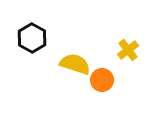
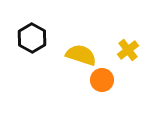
yellow semicircle: moved 6 px right, 9 px up
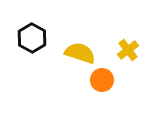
yellow semicircle: moved 1 px left, 2 px up
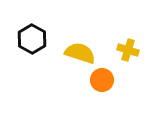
black hexagon: moved 1 px down
yellow cross: rotated 35 degrees counterclockwise
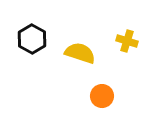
yellow cross: moved 1 px left, 9 px up
orange circle: moved 16 px down
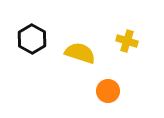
orange circle: moved 6 px right, 5 px up
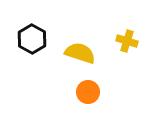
orange circle: moved 20 px left, 1 px down
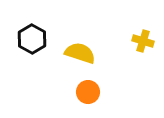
yellow cross: moved 16 px right
